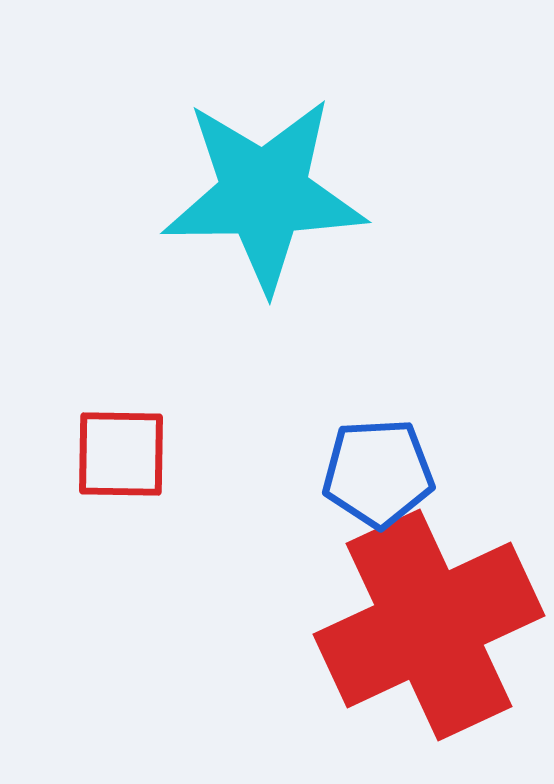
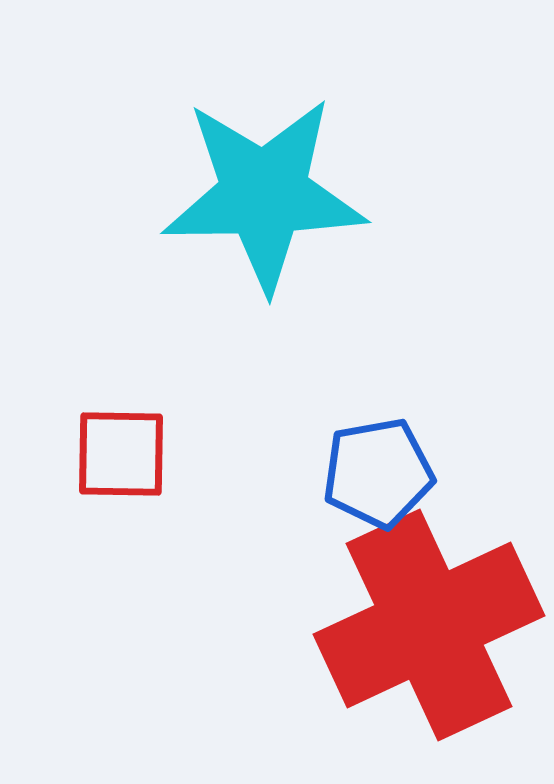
blue pentagon: rotated 7 degrees counterclockwise
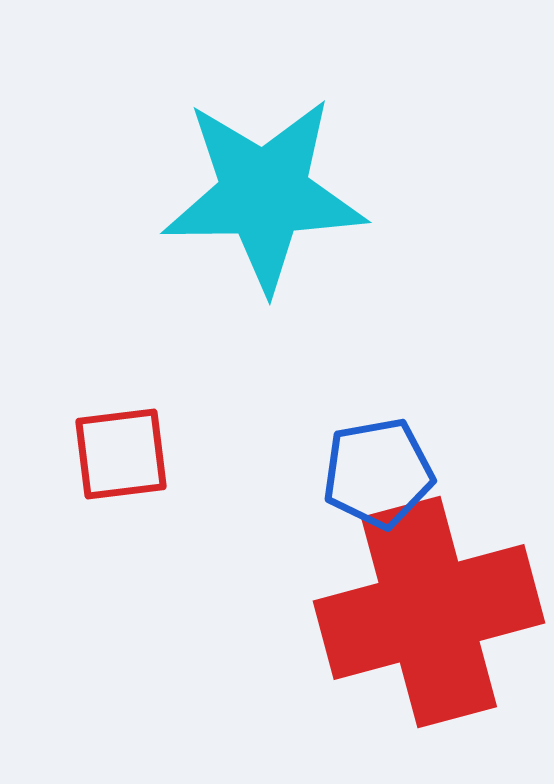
red square: rotated 8 degrees counterclockwise
red cross: moved 13 px up; rotated 10 degrees clockwise
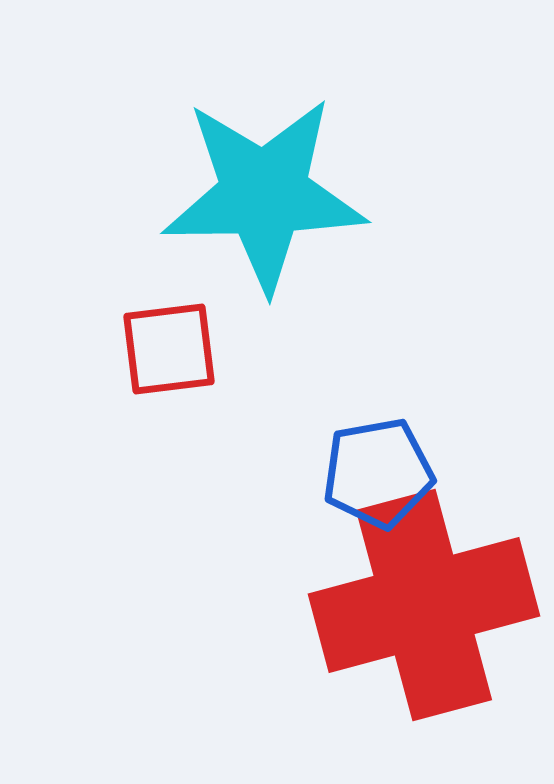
red square: moved 48 px right, 105 px up
red cross: moved 5 px left, 7 px up
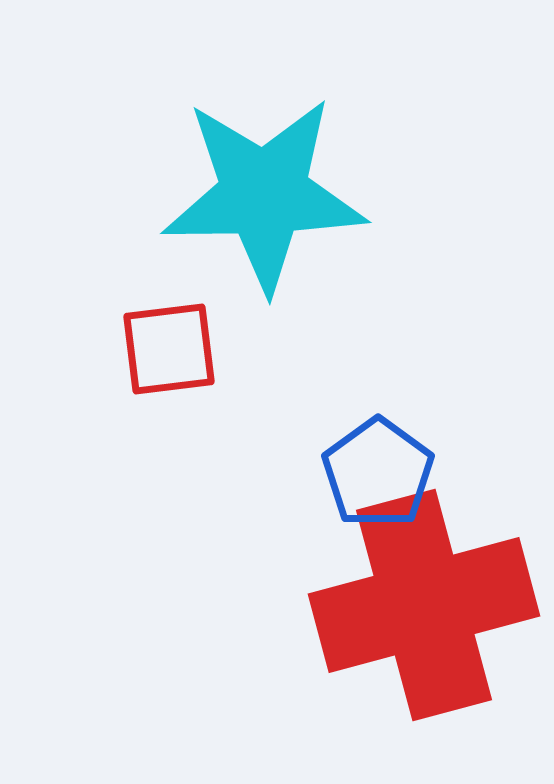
blue pentagon: rotated 26 degrees counterclockwise
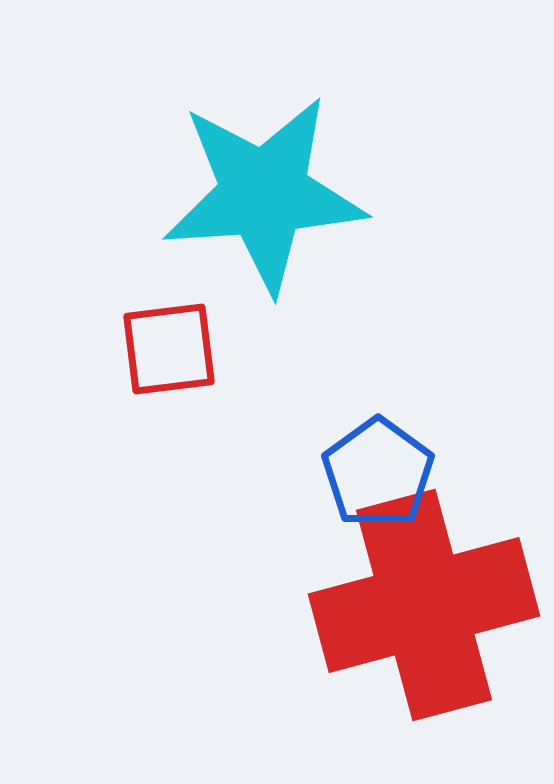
cyan star: rotated 3 degrees counterclockwise
